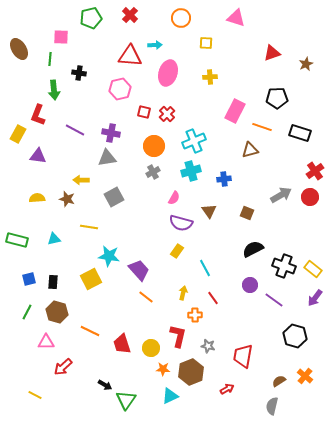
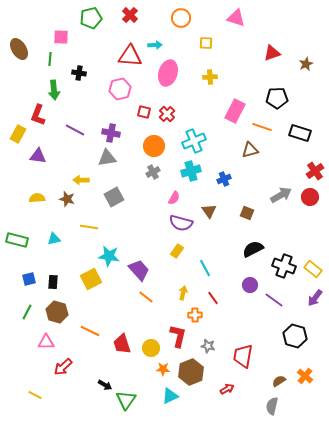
blue cross at (224, 179): rotated 16 degrees counterclockwise
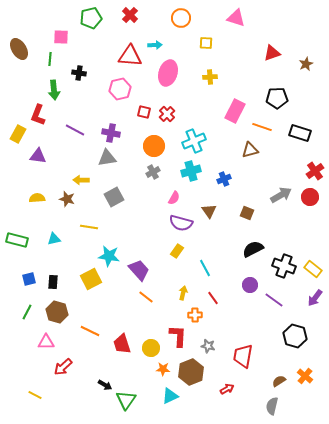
red L-shape at (178, 336): rotated 10 degrees counterclockwise
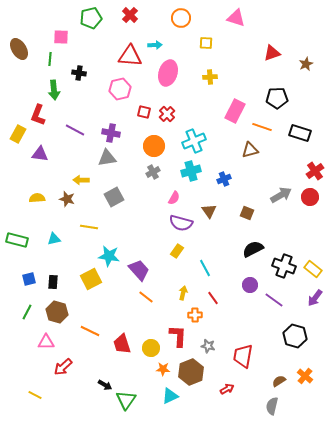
purple triangle at (38, 156): moved 2 px right, 2 px up
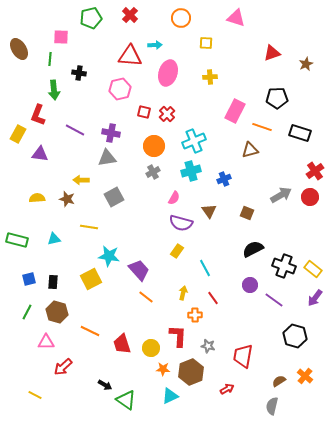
green triangle at (126, 400): rotated 30 degrees counterclockwise
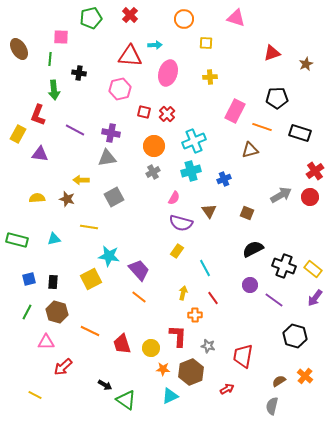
orange circle at (181, 18): moved 3 px right, 1 px down
orange line at (146, 297): moved 7 px left
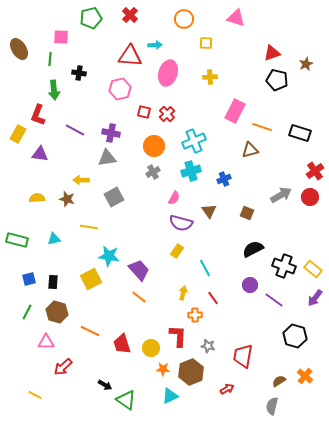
black pentagon at (277, 98): moved 18 px up; rotated 15 degrees clockwise
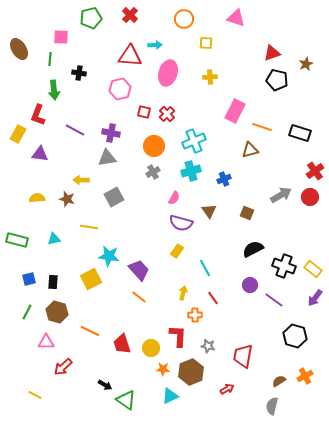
orange cross at (305, 376): rotated 21 degrees clockwise
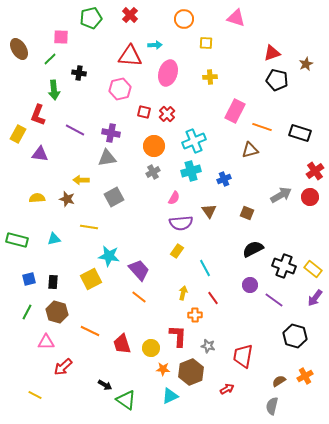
green line at (50, 59): rotated 40 degrees clockwise
purple semicircle at (181, 223): rotated 20 degrees counterclockwise
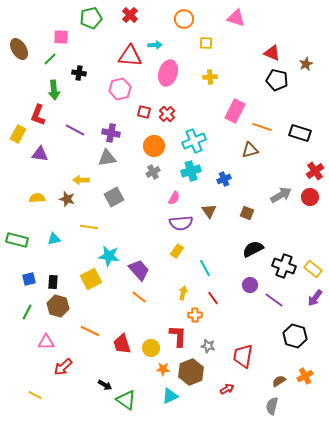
red triangle at (272, 53): rotated 42 degrees clockwise
brown hexagon at (57, 312): moved 1 px right, 6 px up
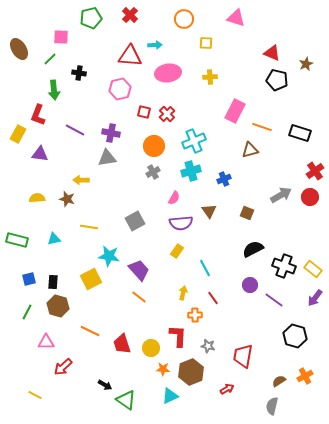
pink ellipse at (168, 73): rotated 65 degrees clockwise
gray square at (114, 197): moved 21 px right, 24 px down
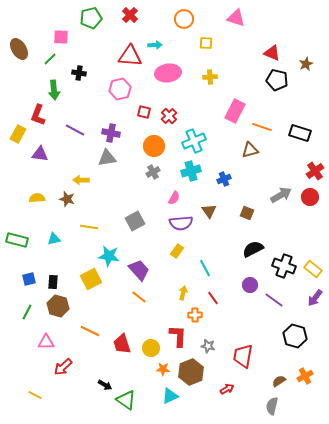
red cross at (167, 114): moved 2 px right, 2 px down
